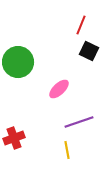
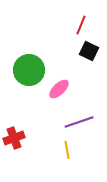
green circle: moved 11 px right, 8 px down
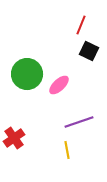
green circle: moved 2 px left, 4 px down
pink ellipse: moved 4 px up
red cross: rotated 15 degrees counterclockwise
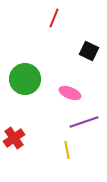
red line: moved 27 px left, 7 px up
green circle: moved 2 px left, 5 px down
pink ellipse: moved 11 px right, 8 px down; rotated 65 degrees clockwise
purple line: moved 5 px right
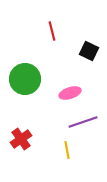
red line: moved 2 px left, 13 px down; rotated 36 degrees counterclockwise
pink ellipse: rotated 40 degrees counterclockwise
purple line: moved 1 px left
red cross: moved 7 px right, 1 px down
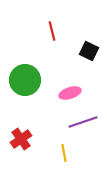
green circle: moved 1 px down
yellow line: moved 3 px left, 3 px down
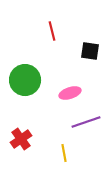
black square: moved 1 px right; rotated 18 degrees counterclockwise
purple line: moved 3 px right
